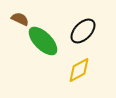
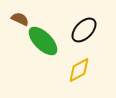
black ellipse: moved 1 px right, 1 px up
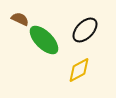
black ellipse: moved 1 px right
green ellipse: moved 1 px right, 1 px up
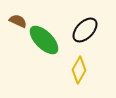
brown semicircle: moved 2 px left, 2 px down
yellow diamond: rotated 32 degrees counterclockwise
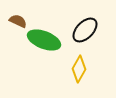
green ellipse: rotated 24 degrees counterclockwise
yellow diamond: moved 1 px up
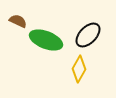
black ellipse: moved 3 px right, 5 px down
green ellipse: moved 2 px right
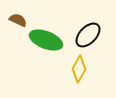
brown semicircle: moved 1 px up
